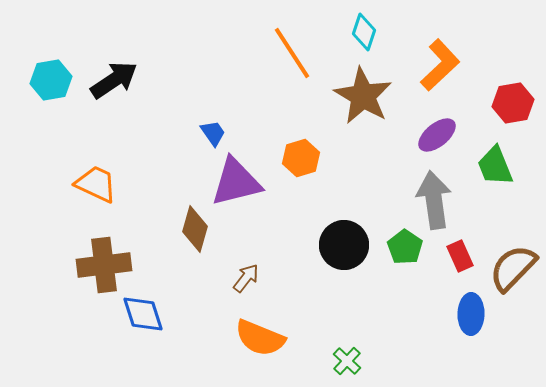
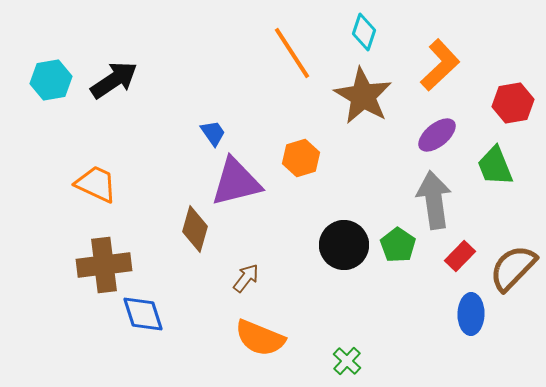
green pentagon: moved 7 px left, 2 px up
red rectangle: rotated 68 degrees clockwise
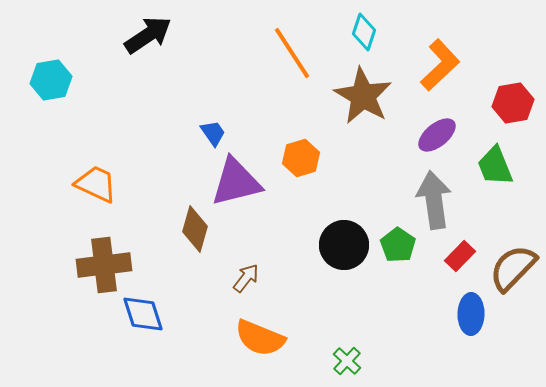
black arrow: moved 34 px right, 45 px up
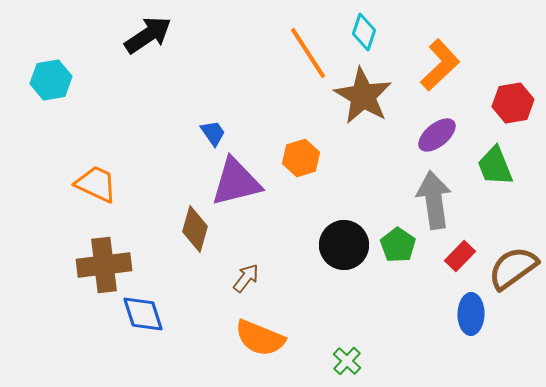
orange line: moved 16 px right
brown semicircle: rotated 10 degrees clockwise
